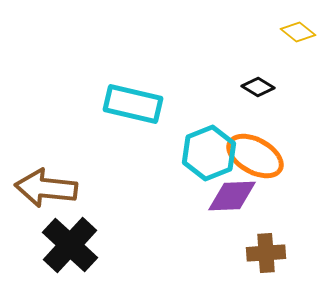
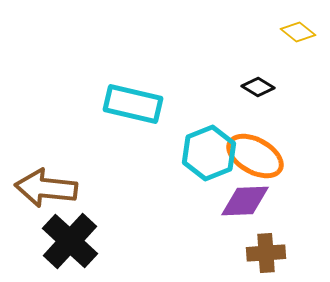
purple diamond: moved 13 px right, 5 px down
black cross: moved 4 px up
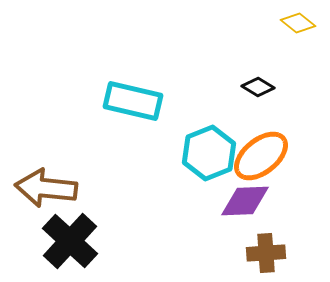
yellow diamond: moved 9 px up
cyan rectangle: moved 3 px up
orange ellipse: moved 6 px right; rotated 68 degrees counterclockwise
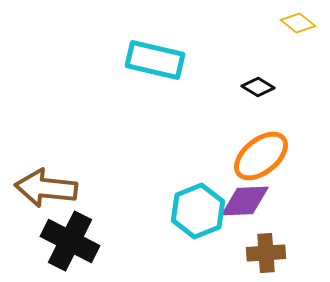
cyan rectangle: moved 22 px right, 41 px up
cyan hexagon: moved 11 px left, 58 px down
black cross: rotated 16 degrees counterclockwise
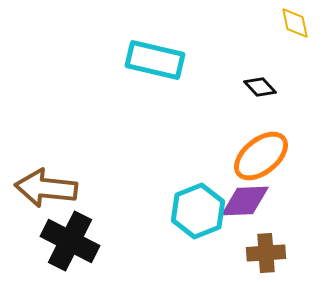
yellow diamond: moved 3 px left; rotated 40 degrees clockwise
black diamond: moved 2 px right; rotated 16 degrees clockwise
